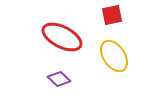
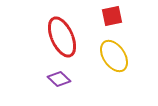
red square: moved 1 px down
red ellipse: rotated 39 degrees clockwise
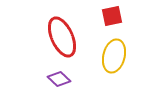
yellow ellipse: rotated 48 degrees clockwise
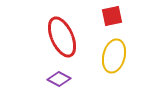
purple diamond: rotated 15 degrees counterclockwise
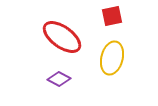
red ellipse: rotated 30 degrees counterclockwise
yellow ellipse: moved 2 px left, 2 px down
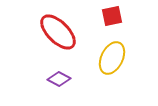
red ellipse: moved 4 px left, 5 px up; rotated 9 degrees clockwise
yellow ellipse: rotated 12 degrees clockwise
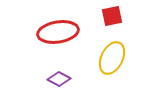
red ellipse: rotated 54 degrees counterclockwise
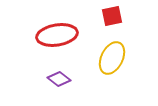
red ellipse: moved 1 px left, 3 px down
purple diamond: rotated 10 degrees clockwise
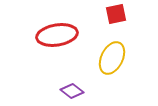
red square: moved 4 px right, 2 px up
purple diamond: moved 13 px right, 12 px down
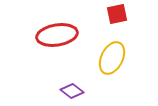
red square: moved 1 px right
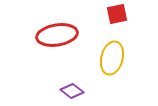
yellow ellipse: rotated 12 degrees counterclockwise
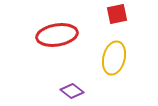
yellow ellipse: moved 2 px right
